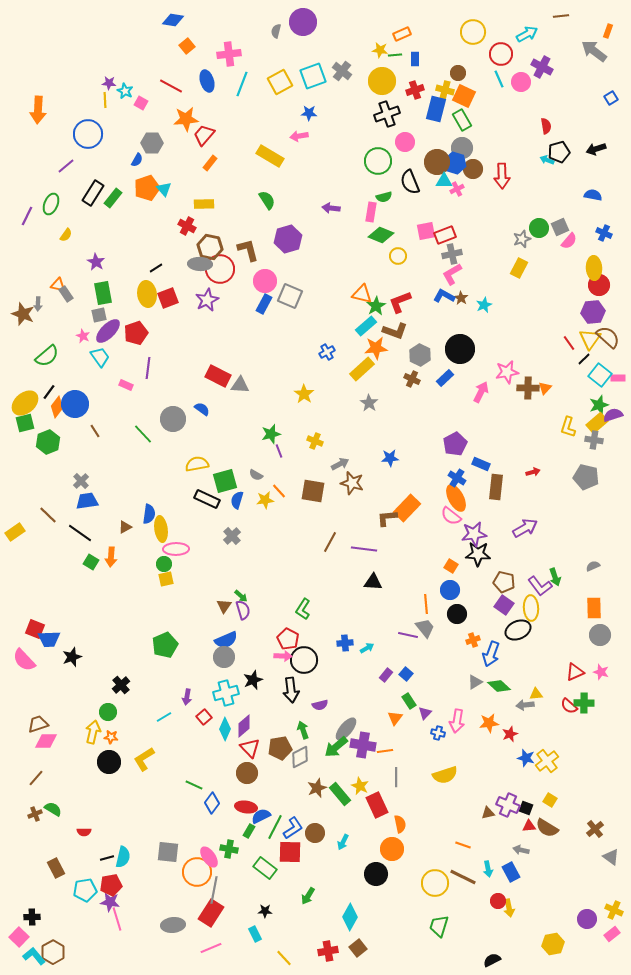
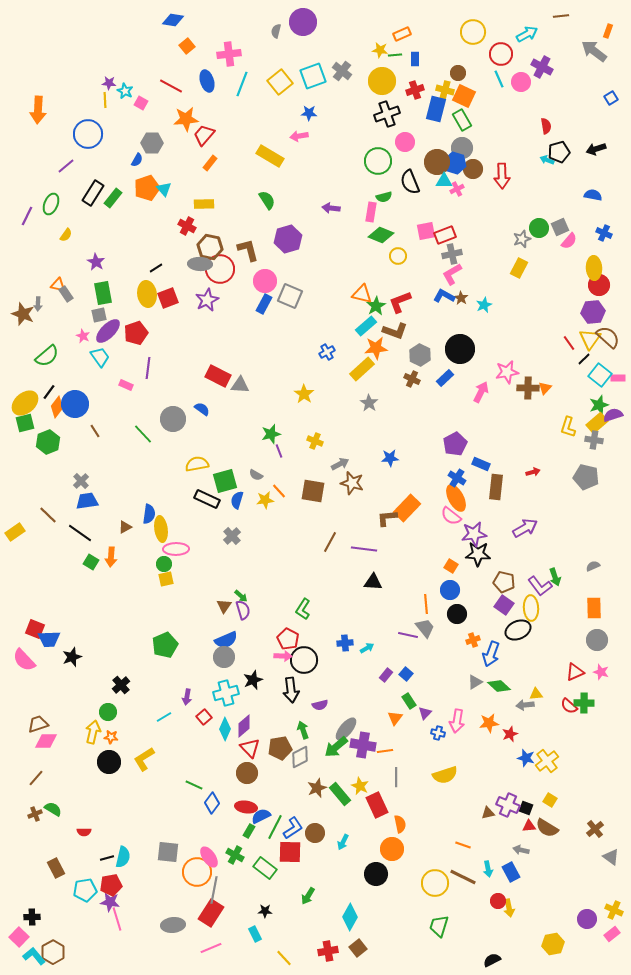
yellow square at (280, 82): rotated 10 degrees counterclockwise
gray circle at (600, 635): moved 3 px left, 5 px down
green cross at (229, 849): moved 6 px right, 6 px down; rotated 18 degrees clockwise
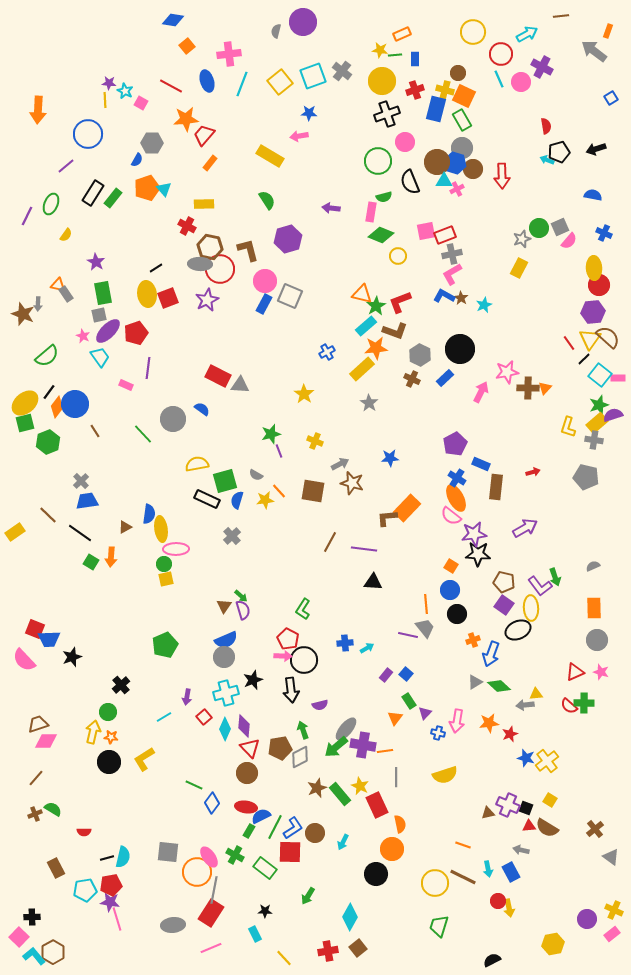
purple diamond at (244, 726): rotated 45 degrees counterclockwise
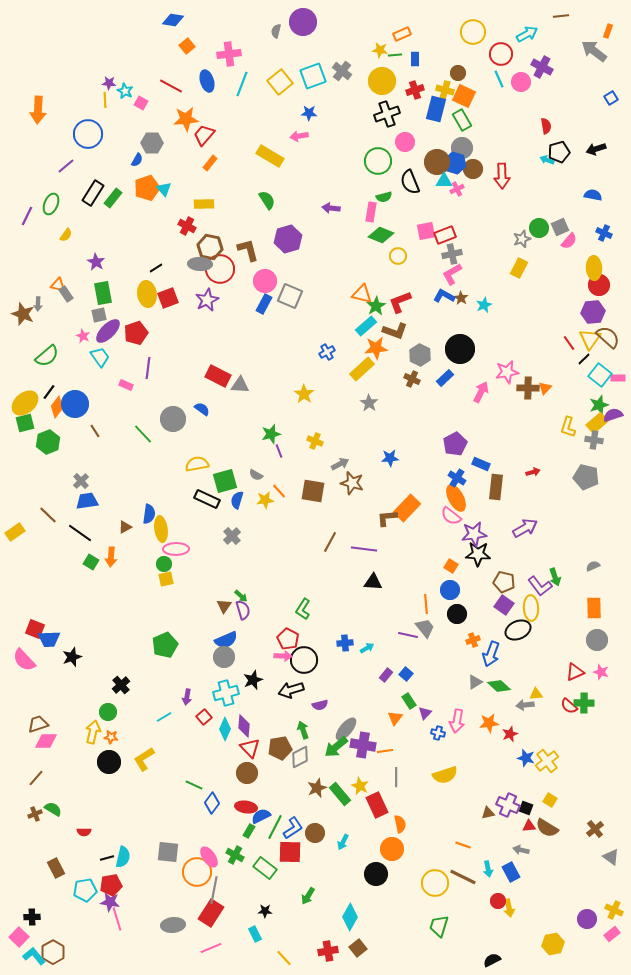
black arrow at (291, 690): rotated 80 degrees clockwise
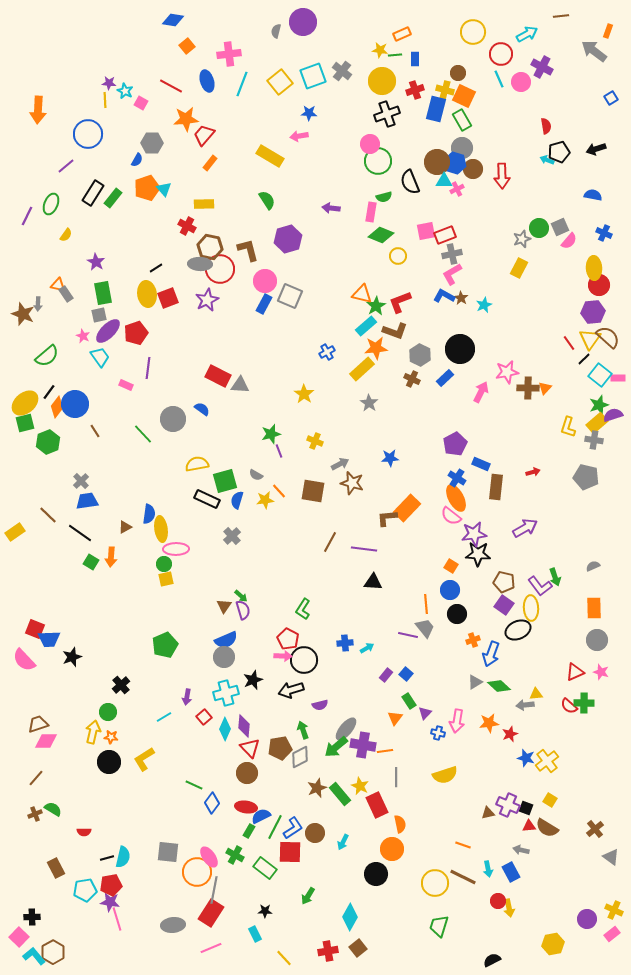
pink circle at (405, 142): moved 35 px left, 2 px down
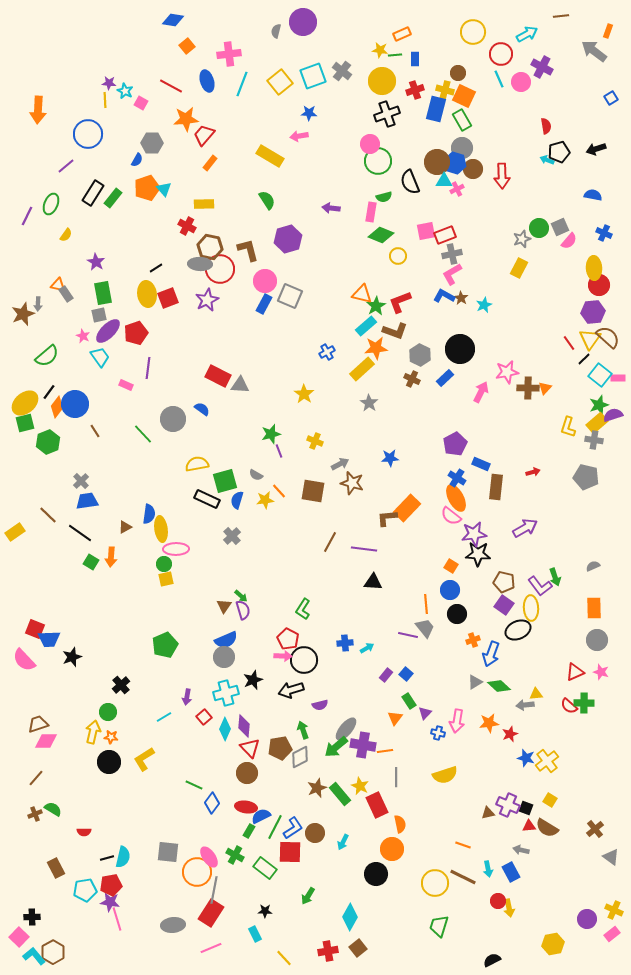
brown star at (23, 314): rotated 30 degrees clockwise
